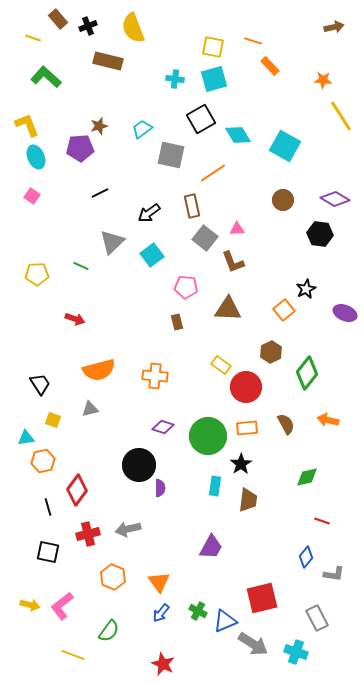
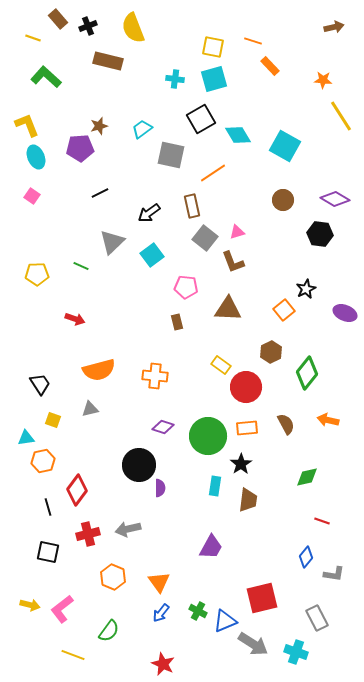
pink triangle at (237, 229): moved 3 px down; rotated 14 degrees counterclockwise
pink L-shape at (62, 606): moved 3 px down
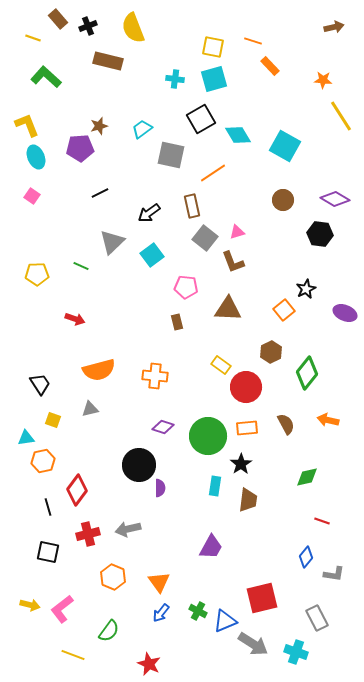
red star at (163, 664): moved 14 px left
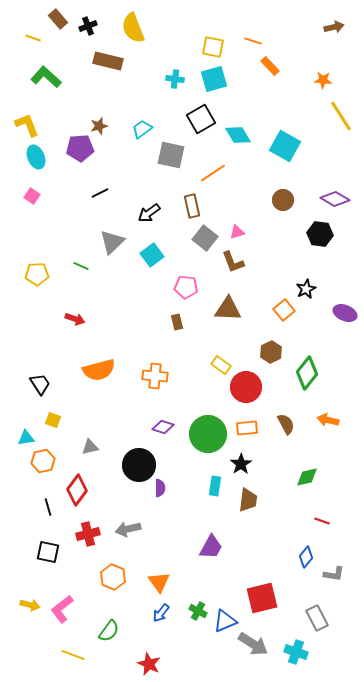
gray triangle at (90, 409): moved 38 px down
green circle at (208, 436): moved 2 px up
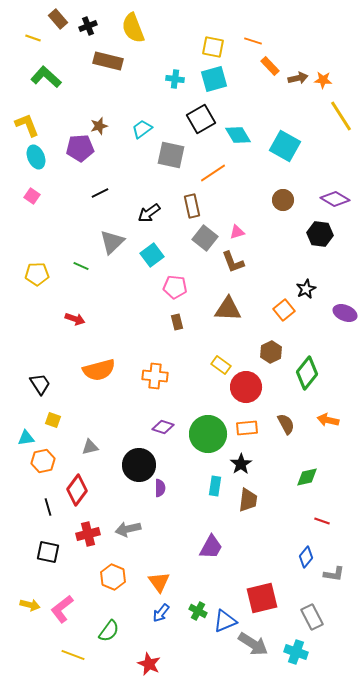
brown arrow at (334, 27): moved 36 px left, 51 px down
pink pentagon at (186, 287): moved 11 px left
gray rectangle at (317, 618): moved 5 px left, 1 px up
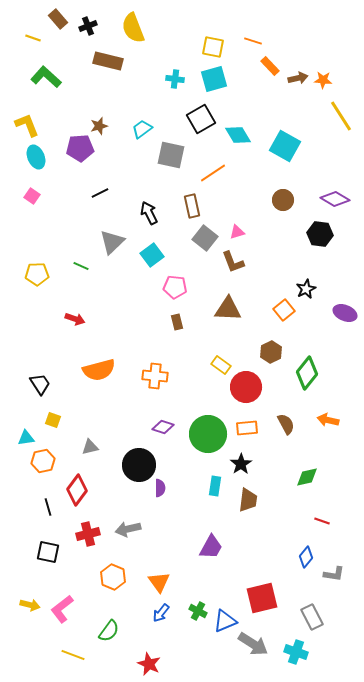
black arrow at (149, 213): rotated 100 degrees clockwise
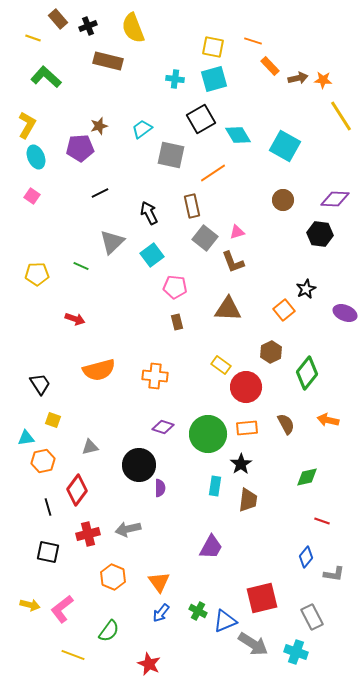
yellow L-shape at (27, 125): rotated 52 degrees clockwise
purple diamond at (335, 199): rotated 28 degrees counterclockwise
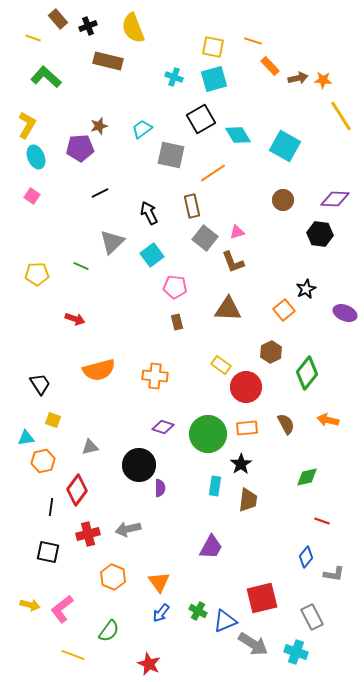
cyan cross at (175, 79): moved 1 px left, 2 px up; rotated 12 degrees clockwise
black line at (48, 507): moved 3 px right; rotated 24 degrees clockwise
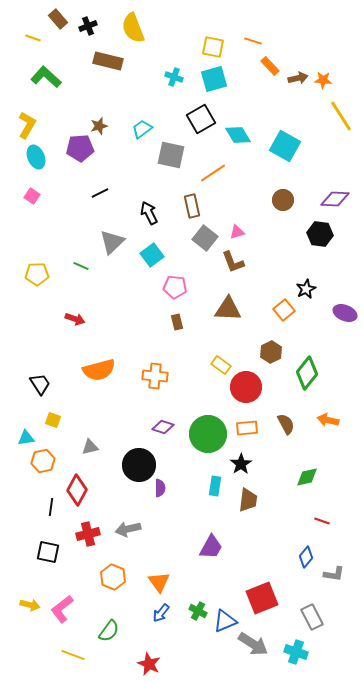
red diamond at (77, 490): rotated 8 degrees counterclockwise
red square at (262, 598): rotated 8 degrees counterclockwise
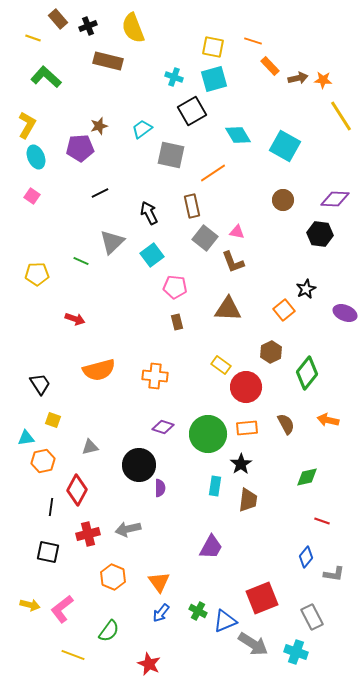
black square at (201, 119): moved 9 px left, 8 px up
pink triangle at (237, 232): rotated 28 degrees clockwise
green line at (81, 266): moved 5 px up
